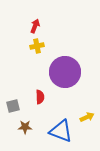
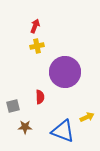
blue triangle: moved 2 px right
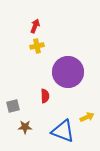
purple circle: moved 3 px right
red semicircle: moved 5 px right, 1 px up
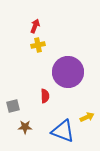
yellow cross: moved 1 px right, 1 px up
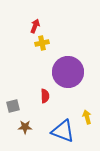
yellow cross: moved 4 px right, 2 px up
yellow arrow: rotated 80 degrees counterclockwise
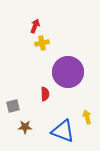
red semicircle: moved 2 px up
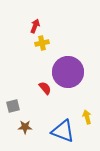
red semicircle: moved 6 px up; rotated 40 degrees counterclockwise
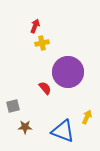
yellow arrow: rotated 40 degrees clockwise
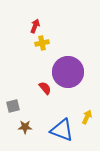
blue triangle: moved 1 px left, 1 px up
